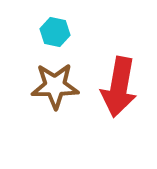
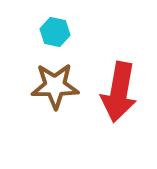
red arrow: moved 5 px down
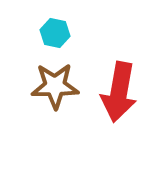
cyan hexagon: moved 1 px down
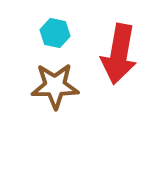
red arrow: moved 38 px up
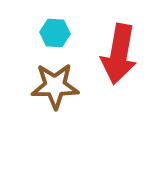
cyan hexagon: rotated 8 degrees counterclockwise
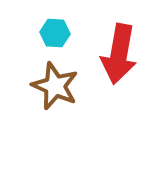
brown star: rotated 24 degrees clockwise
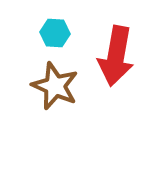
red arrow: moved 3 px left, 2 px down
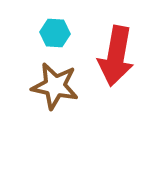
brown star: rotated 12 degrees counterclockwise
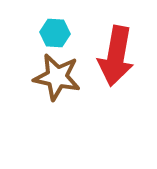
brown star: moved 2 px right, 9 px up
